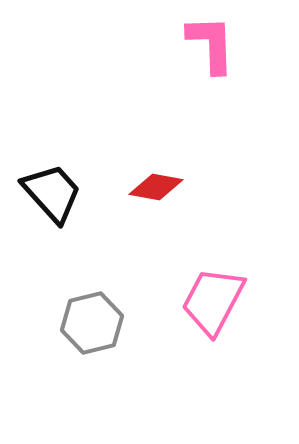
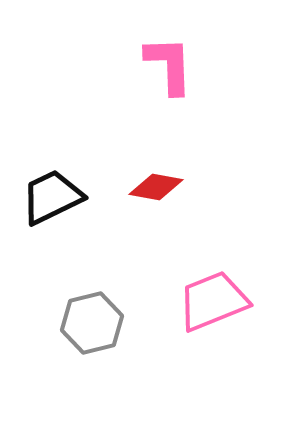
pink L-shape: moved 42 px left, 21 px down
black trapezoid: moved 4 px down; rotated 74 degrees counterclockwise
pink trapezoid: rotated 40 degrees clockwise
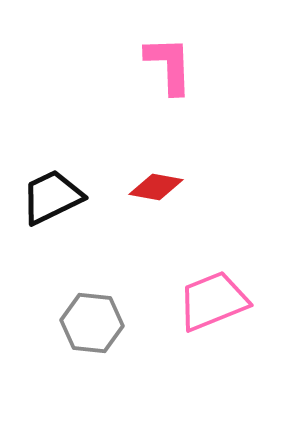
gray hexagon: rotated 20 degrees clockwise
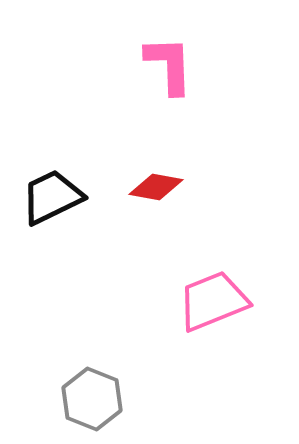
gray hexagon: moved 76 px down; rotated 16 degrees clockwise
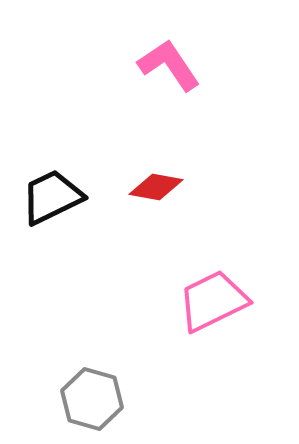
pink L-shape: rotated 32 degrees counterclockwise
pink trapezoid: rotated 4 degrees counterclockwise
gray hexagon: rotated 6 degrees counterclockwise
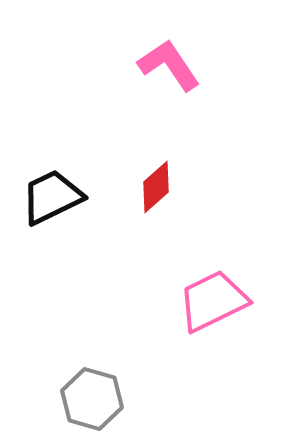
red diamond: rotated 52 degrees counterclockwise
